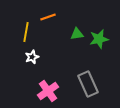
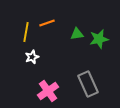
orange line: moved 1 px left, 6 px down
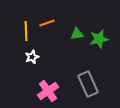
yellow line: moved 1 px up; rotated 12 degrees counterclockwise
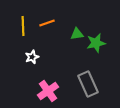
yellow line: moved 3 px left, 5 px up
green star: moved 3 px left, 4 px down
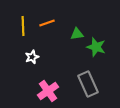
green star: moved 4 px down; rotated 30 degrees clockwise
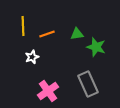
orange line: moved 11 px down
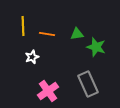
orange line: rotated 28 degrees clockwise
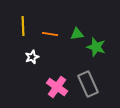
orange line: moved 3 px right
pink cross: moved 9 px right, 4 px up; rotated 20 degrees counterclockwise
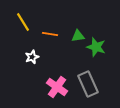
yellow line: moved 4 px up; rotated 30 degrees counterclockwise
green triangle: moved 1 px right, 2 px down
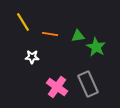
green star: rotated 12 degrees clockwise
white star: rotated 24 degrees clockwise
